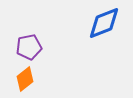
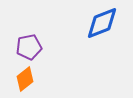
blue diamond: moved 2 px left
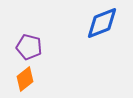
purple pentagon: rotated 25 degrees clockwise
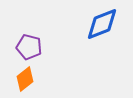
blue diamond: moved 1 px down
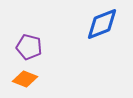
orange diamond: rotated 60 degrees clockwise
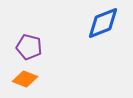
blue diamond: moved 1 px right, 1 px up
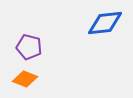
blue diamond: moved 2 px right; rotated 15 degrees clockwise
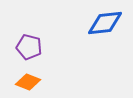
orange diamond: moved 3 px right, 3 px down
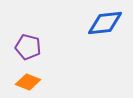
purple pentagon: moved 1 px left
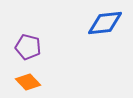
orange diamond: rotated 25 degrees clockwise
